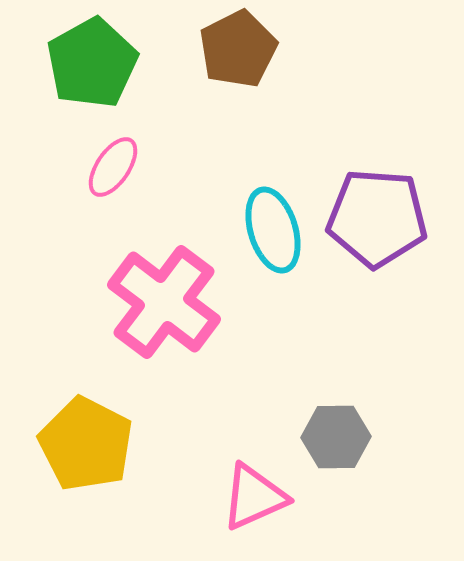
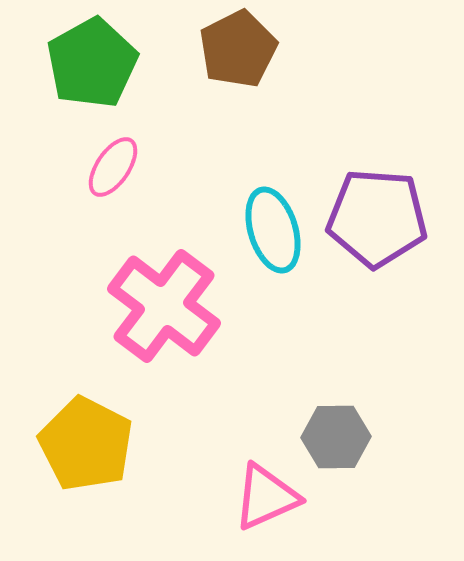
pink cross: moved 4 px down
pink triangle: moved 12 px right
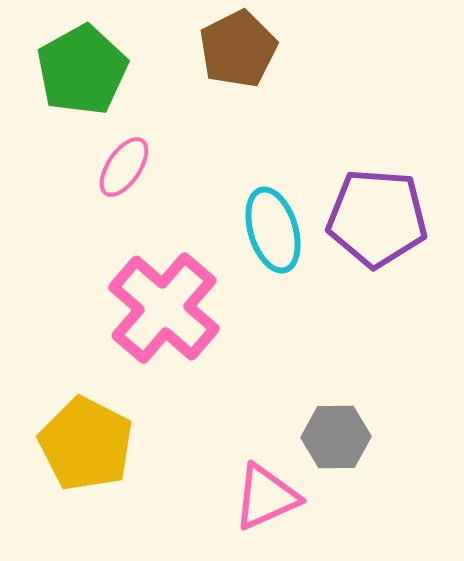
green pentagon: moved 10 px left, 7 px down
pink ellipse: moved 11 px right
pink cross: moved 2 px down; rotated 4 degrees clockwise
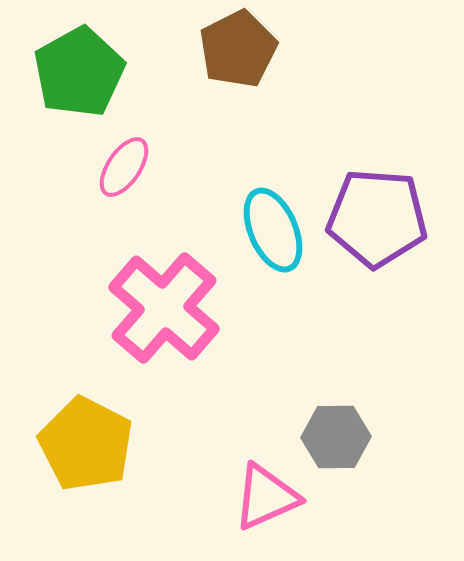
green pentagon: moved 3 px left, 2 px down
cyan ellipse: rotated 6 degrees counterclockwise
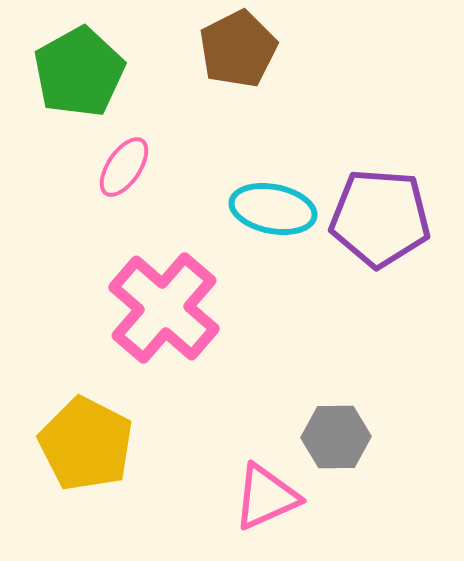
purple pentagon: moved 3 px right
cyan ellipse: moved 21 px up; rotated 56 degrees counterclockwise
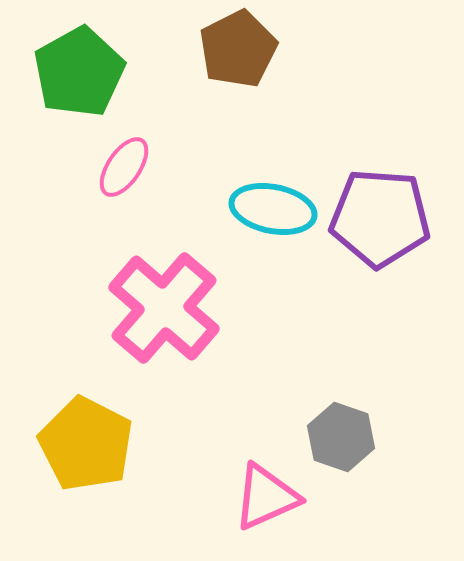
gray hexagon: moved 5 px right; rotated 20 degrees clockwise
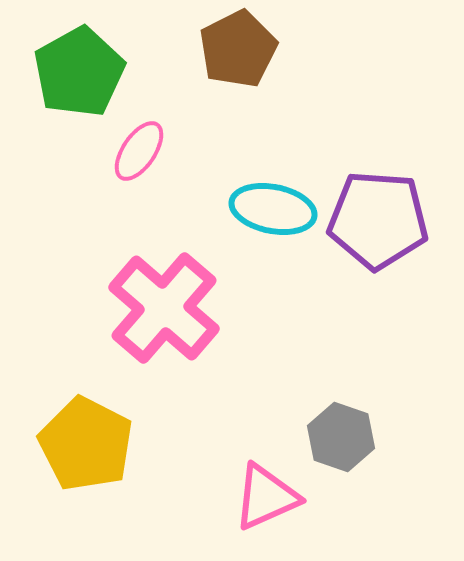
pink ellipse: moved 15 px right, 16 px up
purple pentagon: moved 2 px left, 2 px down
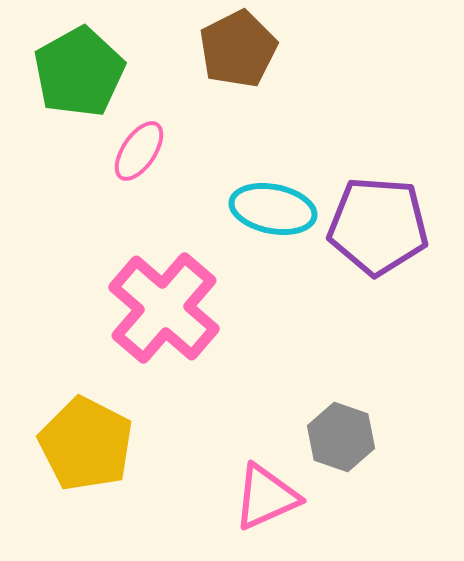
purple pentagon: moved 6 px down
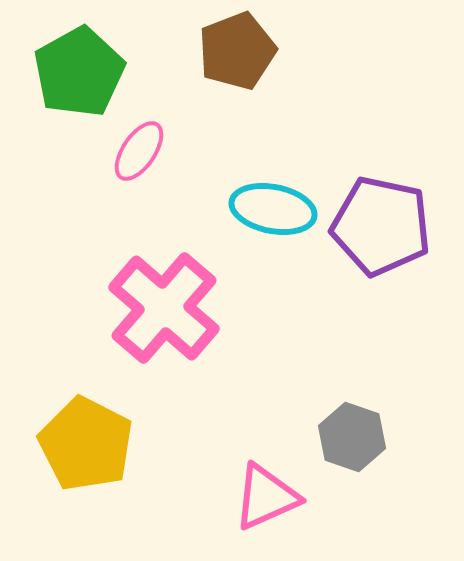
brown pentagon: moved 1 px left, 2 px down; rotated 6 degrees clockwise
purple pentagon: moved 3 px right; rotated 8 degrees clockwise
gray hexagon: moved 11 px right
